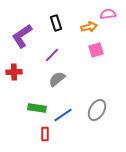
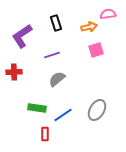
purple line: rotated 28 degrees clockwise
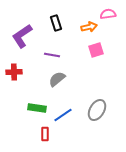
purple line: rotated 28 degrees clockwise
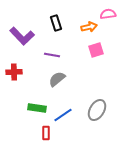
purple L-shape: rotated 100 degrees counterclockwise
red rectangle: moved 1 px right, 1 px up
